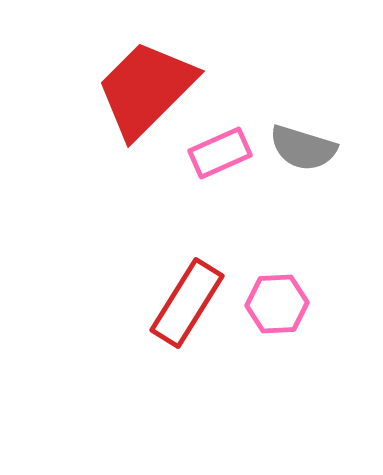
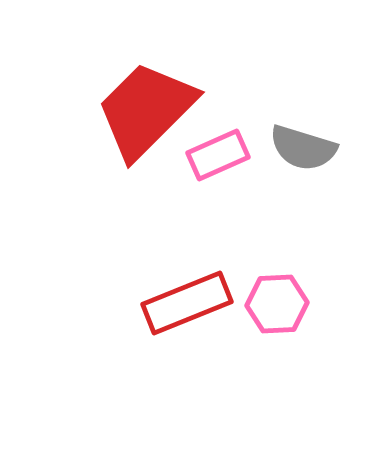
red trapezoid: moved 21 px down
pink rectangle: moved 2 px left, 2 px down
red rectangle: rotated 36 degrees clockwise
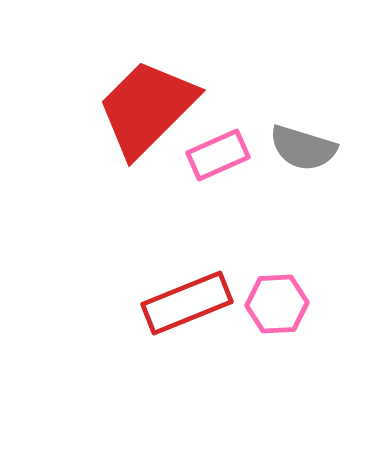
red trapezoid: moved 1 px right, 2 px up
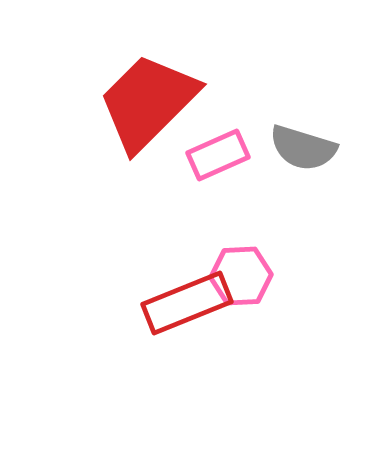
red trapezoid: moved 1 px right, 6 px up
pink hexagon: moved 36 px left, 28 px up
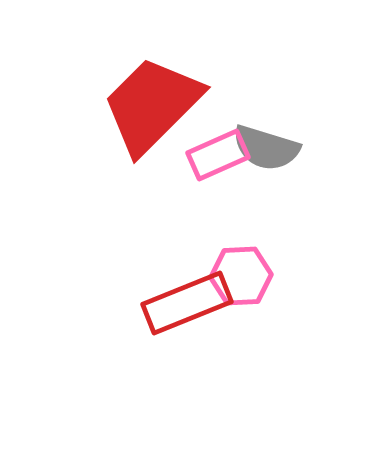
red trapezoid: moved 4 px right, 3 px down
gray semicircle: moved 37 px left
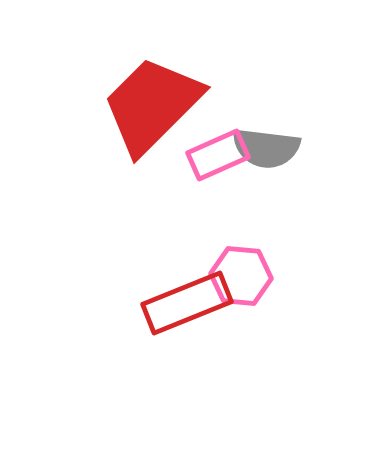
gray semicircle: rotated 10 degrees counterclockwise
pink hexagon: rotated 8 degrees clockwise
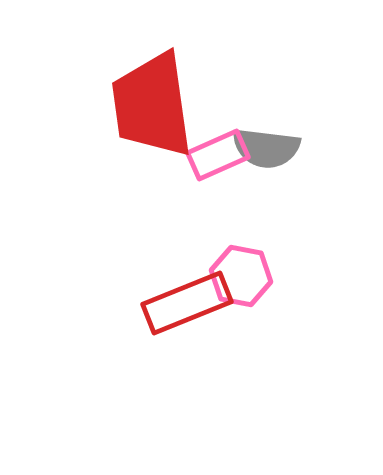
red trapezoid: rotated 53 degrees counterclockwise
pink hexagon: rotated 6 degrees clockwise
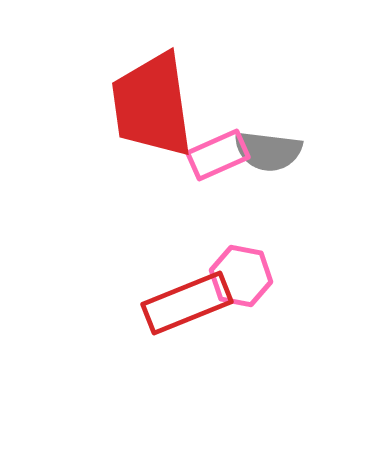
gray semicircle: moved 2 px right, 3 px down
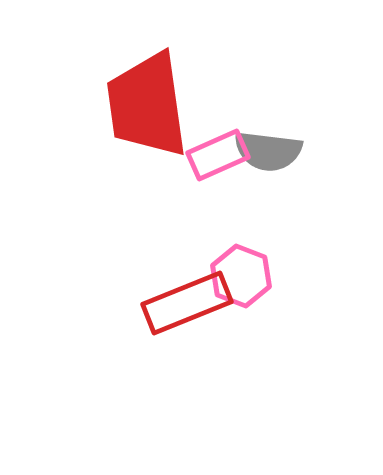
red trapezoid: moved 5 px left
pink hexagon: rotated 10 degrees clockwise
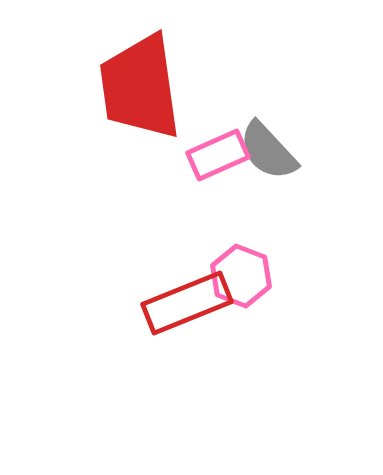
red trapezoid: moved 7 px left, 18 px up
gray semicircle: rotated 40 degrees clockwise
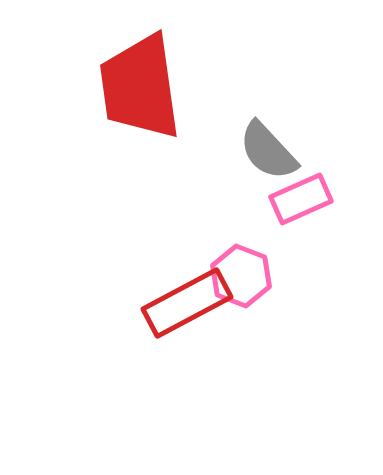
pink rectangle: moved 83 px right, 44 px down
red rectangle: rotated 6 degrees counterclockwise
